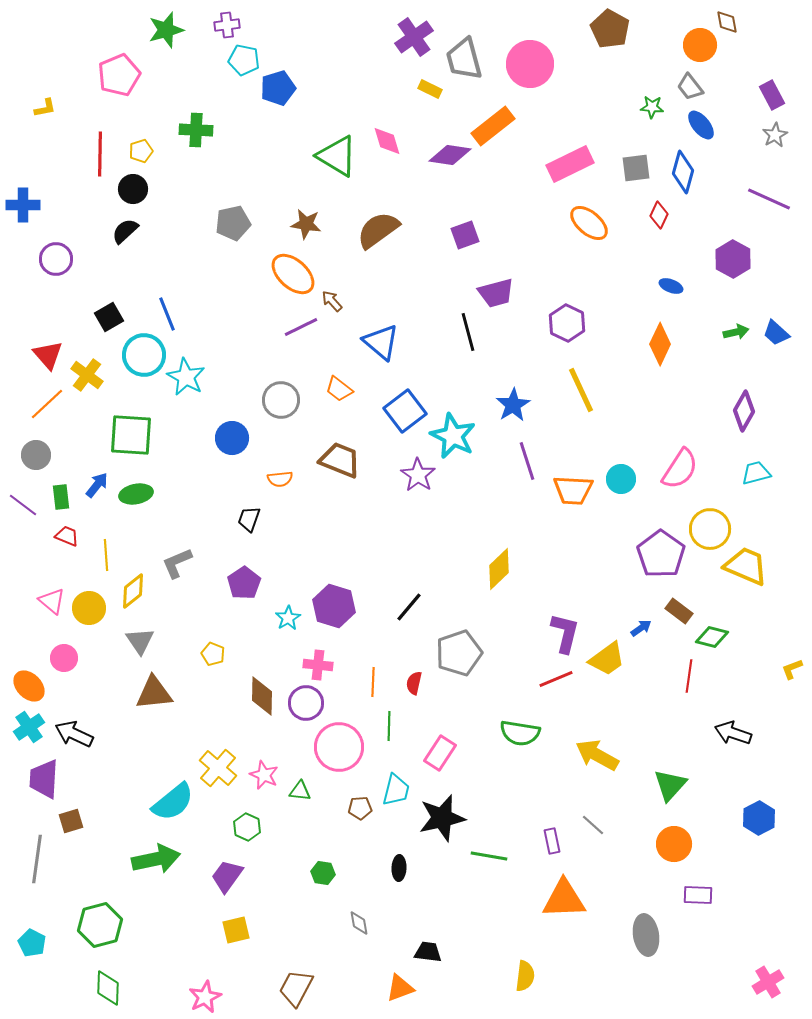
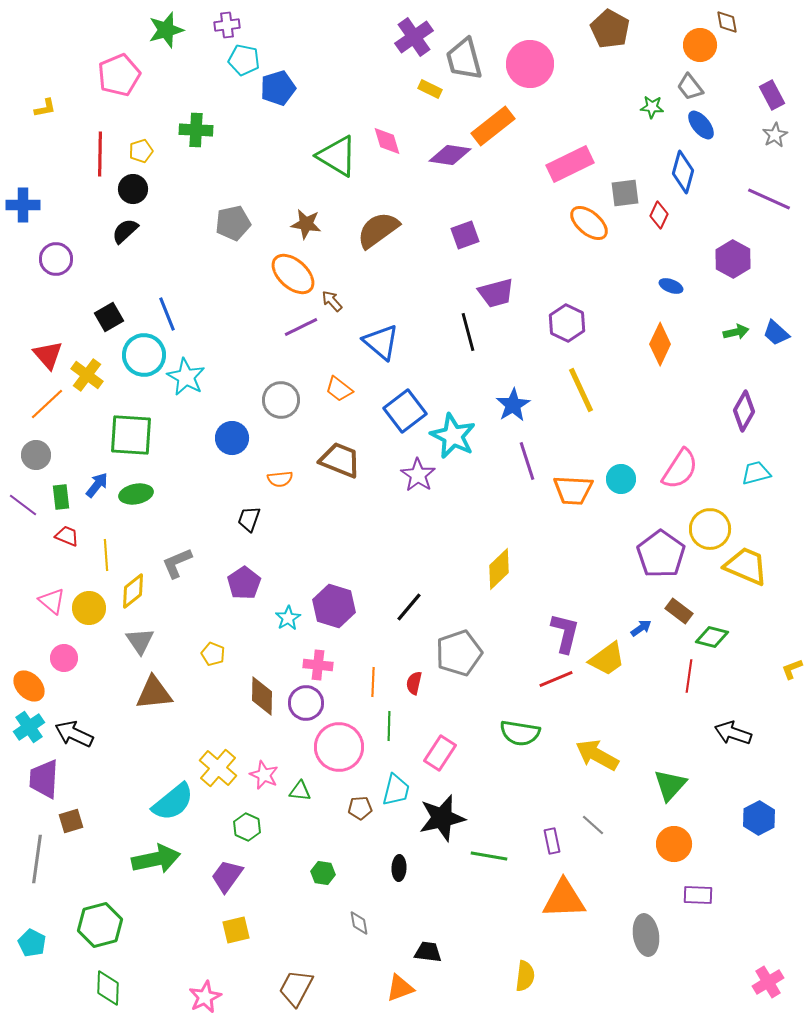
gray square at (636, 168): moved 11 px left, 25 px down
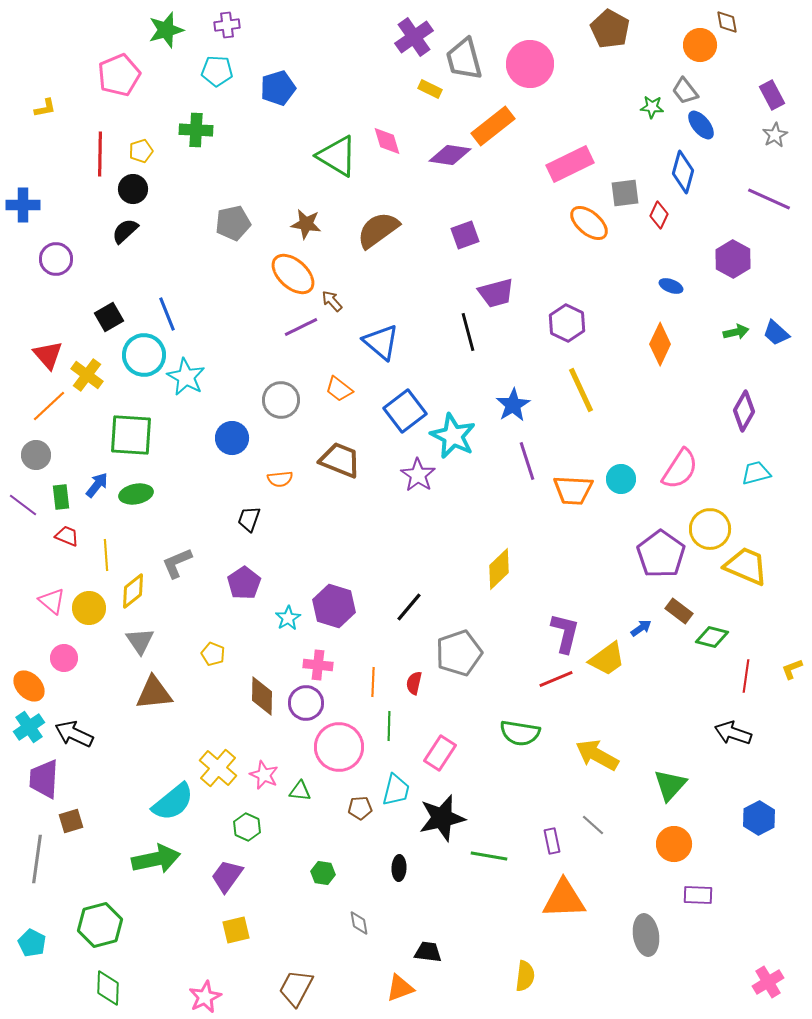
cyan pentagon at (244, 60): moved 27 px left, 11 px down; rotated 8 degrees counterclockwise
gray trapezoid at (690, 87): moved 5 px left, 4 px down
orange line at (47, 404): moved 2 px right, 2 px down
red line at (689, 676): moved 57 px right
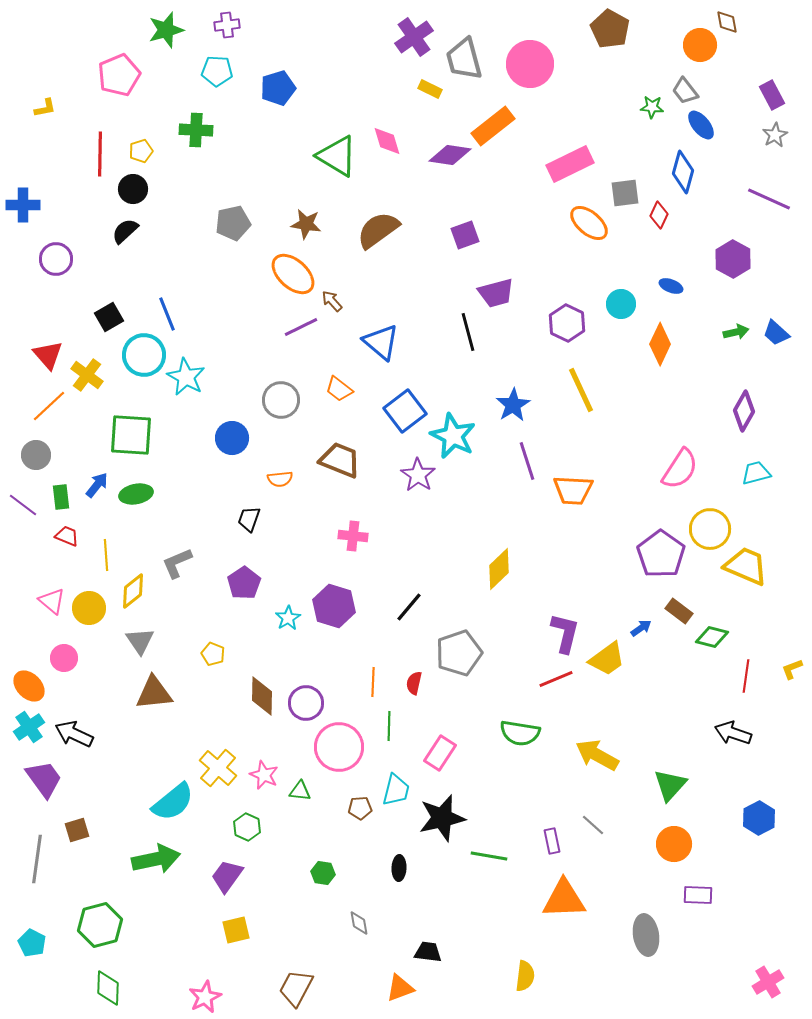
cyan circle at (621, 479): moved 175 px up
pink cross at (318, 665): moved 35 px right, 129 px up
purple trapezoid at (44, 779): rotated 141 degrees clockwise
brown square at (71, 821): moved 6 px right, 9 px down
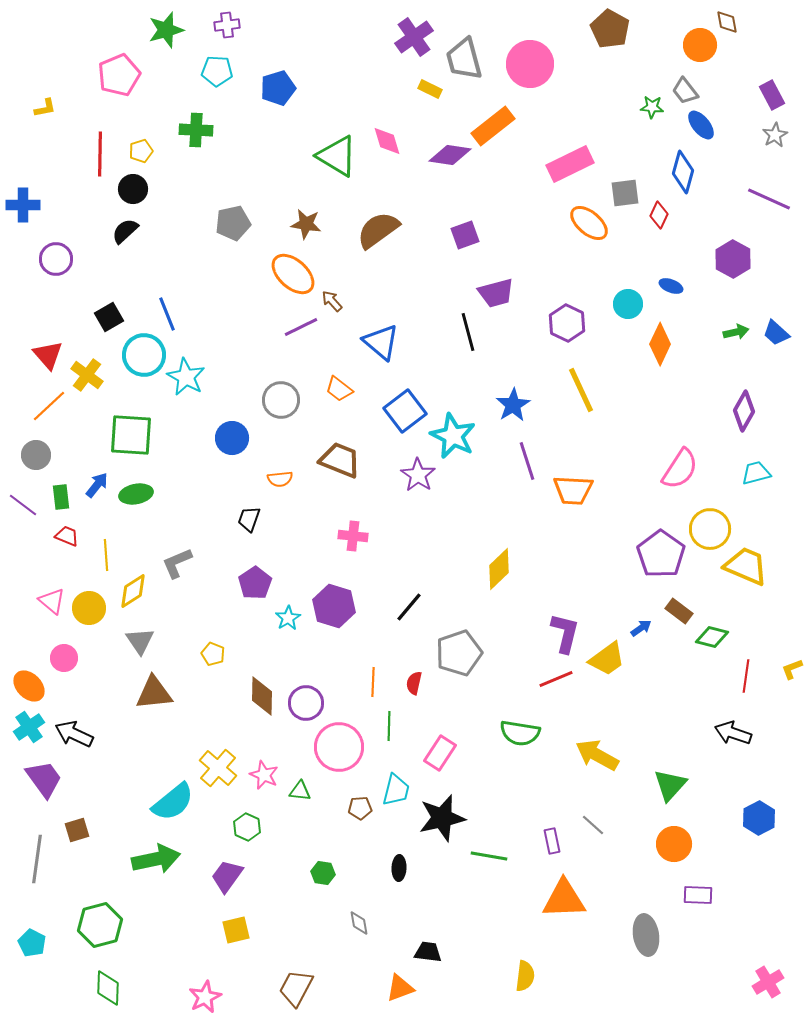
cyan circle at (621, 304): moved 7 px right
purple pentagon at (244, 583): moved 11 px right
yellow diamond at (133, 591): rotated 6 degrees clockwise
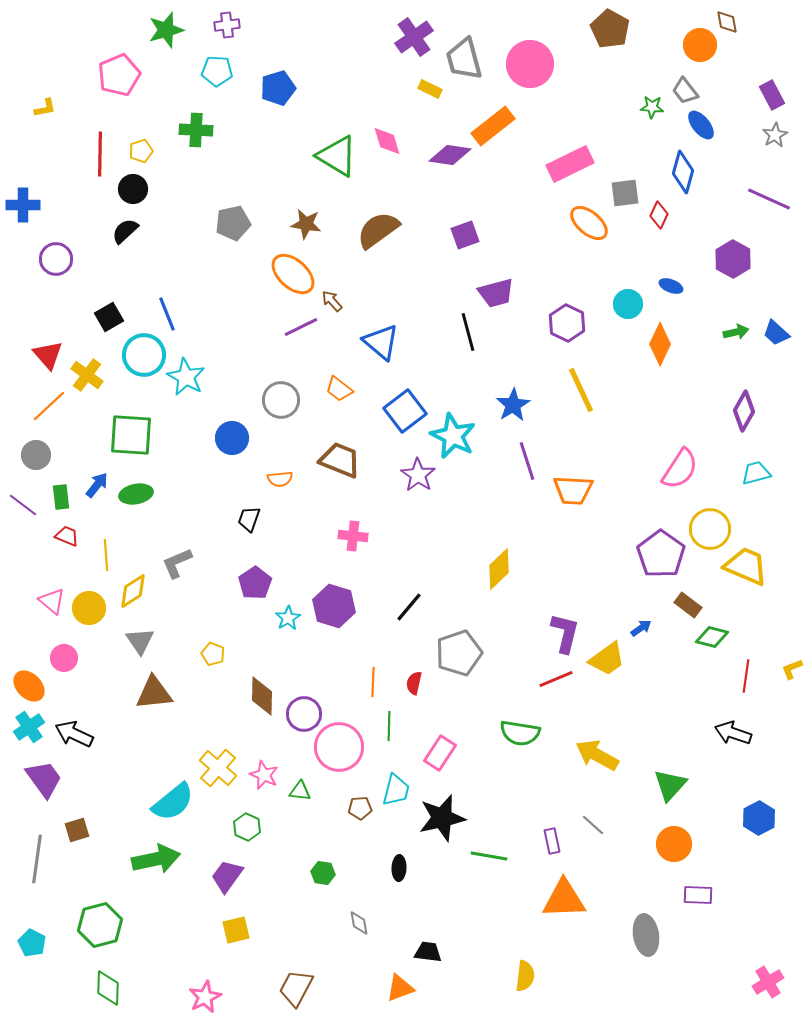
brown rectangle at (679, 611): moved 9 px right, 6 px up
purple circle at (306, 703): moved 2 px left, 11 px down
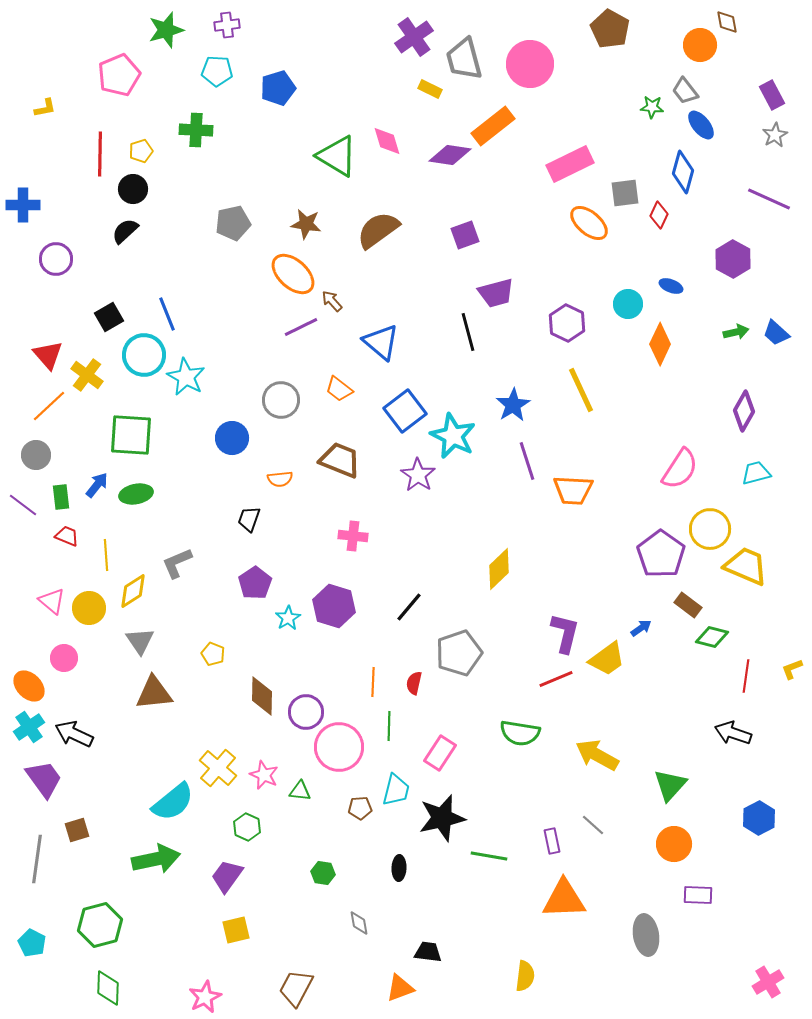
purple circle at (304, 714): moved 2 px right, 2 px up
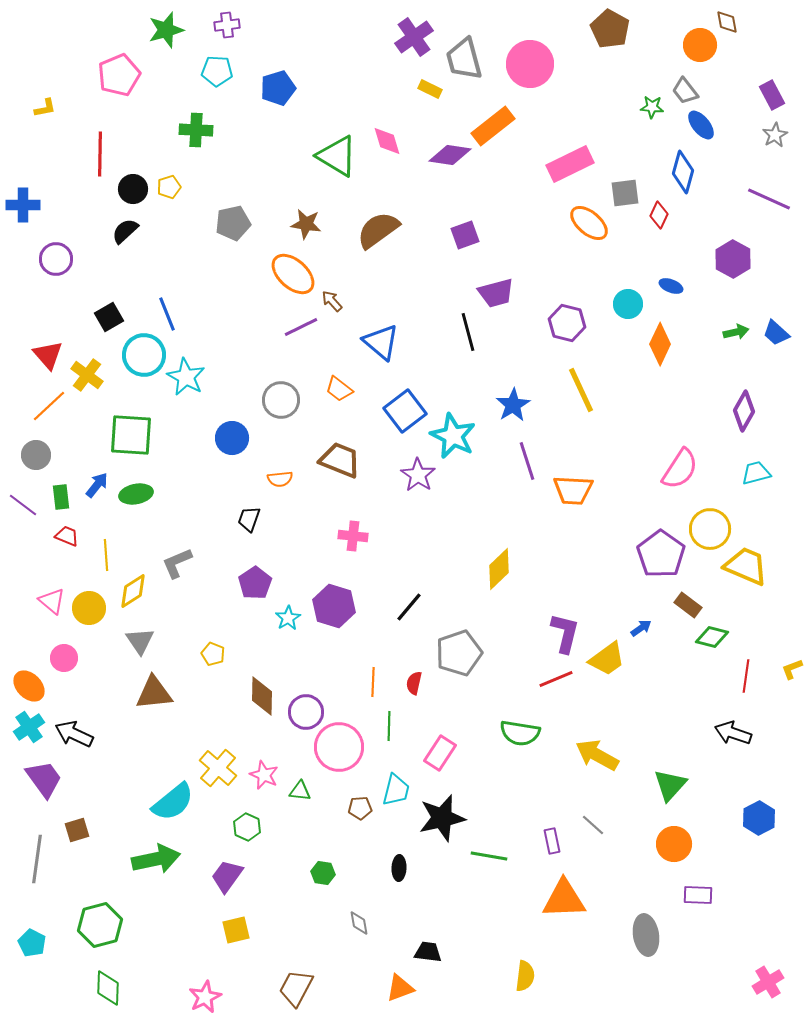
yellow pentagon at (141, 151): moved 28 px right, 36 px down
purple hexagon at (567, 323): rotated 12 degrees counterclockwise
